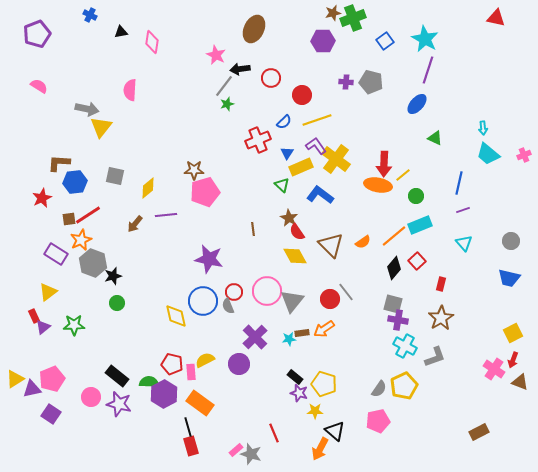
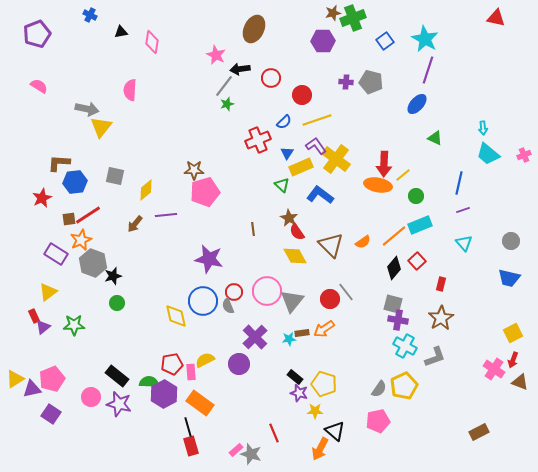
yellow diamond at (148, 188): moved 2 px left, 2 px down
red pentagon at (172, 364): rotated 25 degrees counterclockwise
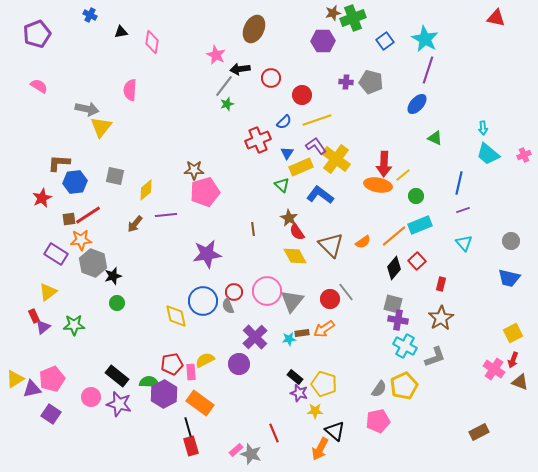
orange star at (81, 240): rotated 20 degrees clockwise
purple star at (209, 259): moved 2 px left, 5 px up; rotated 20 degrees counterclockwise
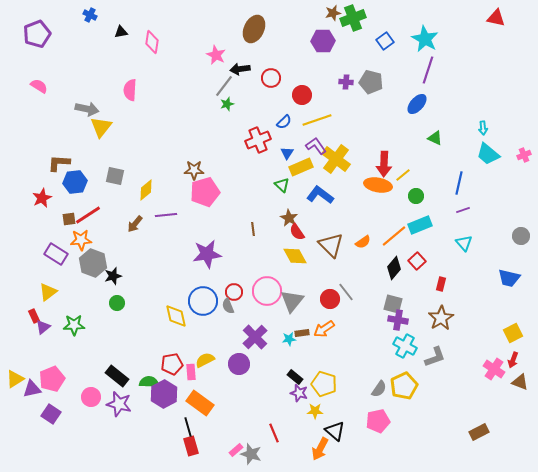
gray circle at (511, 241): moved 10 px right, 5 px up
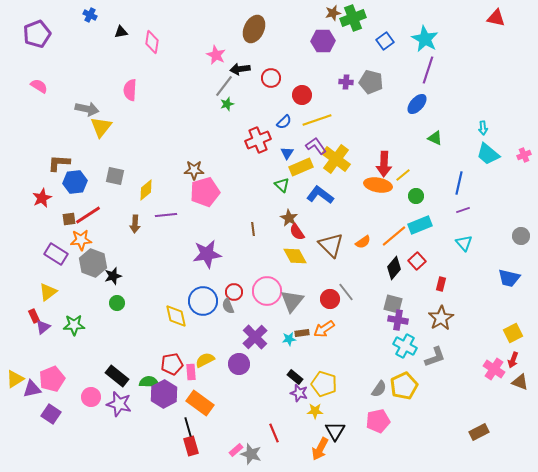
brown arrow at (135, 224): rotated 36 degrees counterclockwise
black triangle at (335, 431): rotated 20 degrees clockwise
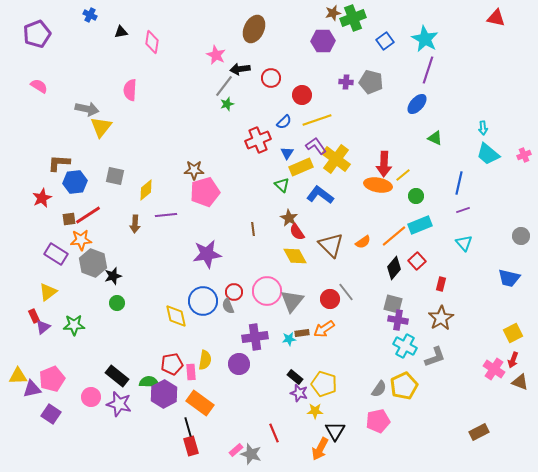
purple cross at (255, 337): rotated 35 degrees clockwise
yellow semicircle at (205, 360): rotated 126 degrees clockwise
yellow triangle at (15, 379): moved 3 px right, 3 px up; rotated 30 degrees clockwise
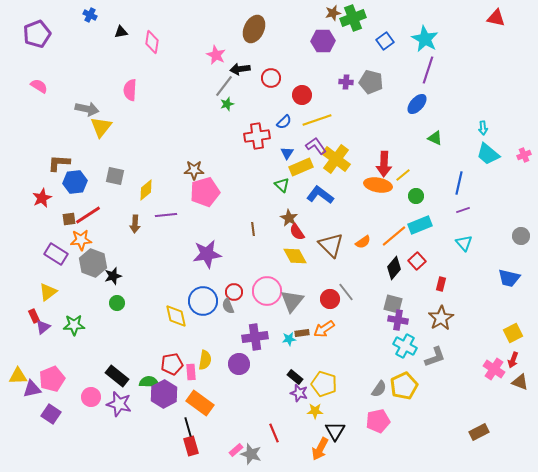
red cross at (258, 140): moved 1 px left, 4 px up; rotated 15 degrees clockwise
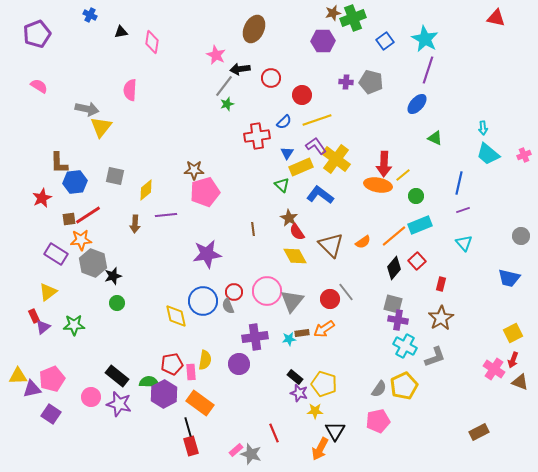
brown L-shape at (59, 163): rotated 95 degrees counterclockwise
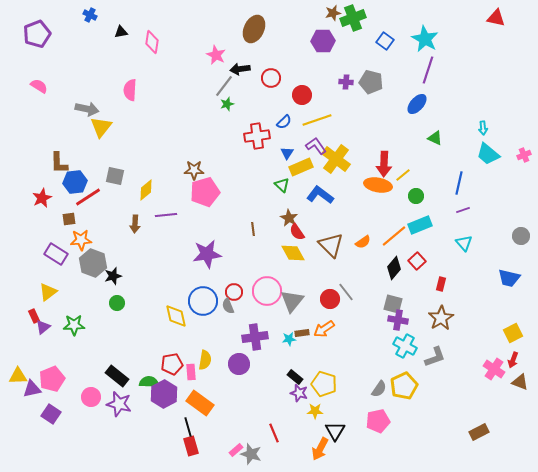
blue square at (385, 41): rotated 18 degrees counterclockwise
red line at (88, 215): moved 18 px up
yellow diamond at (295, 256): moved 2 px left, 3 px up
